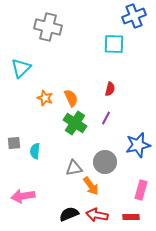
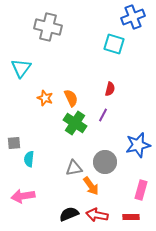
blue cross: moved 1 px left, 1 px down
cyan square: rotated 15 degrees clockwise
cyan triangle: rotated 10 degrees counterclockwise
purple line: moved 3 px left, 3 px up
cyan semicircle: moved 6 px left, 8 px down
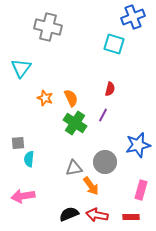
gray square: moved 4 px right
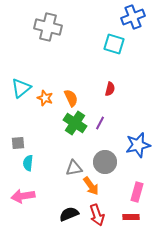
cyan triangle: moved 20 px down; rotated 15 degrees clockwise
purple line: moved 3 px left, 8 px down
cyan semicircle: moved 1 px left, 4 px down
pink rectangle: moved 4 px left, 2 px down
red arrow: rotated 120 degrees counterclockwise
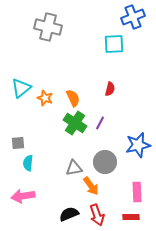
cyan square: rotated 20 degrees counterclockwise
orange semicircle: moved 2 px right
pink rectangle: rotated 18 degrees counterclockwise
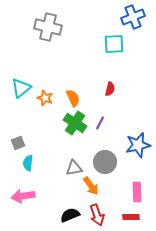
gray square: rotated 16 degrees counterclockwise
black semicircle: moved 1 px right, 1 px down
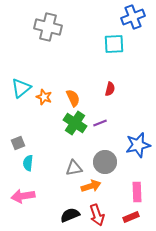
orange star: moved 1 px left, 1 px up
purple line: rotated 40 degrees clockwise
orange arrow: rotated 72 degrees counterclockwise
red rectangle: rotated 21 degrees counterclockwise
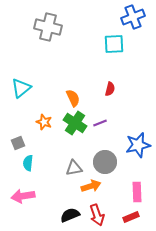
orange star: moved 25 px down
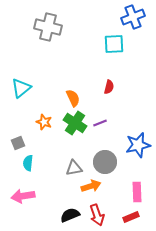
red semicircle: moved 1 px left, 2 px up
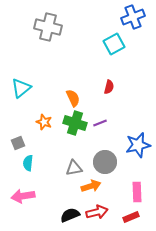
cyan square: rotated 25 degrees counterclockwise
green cross: rotated 15 degrees counterclockwise
red arrow: moved 3 px up; rotated 85 degrees counterclockwise
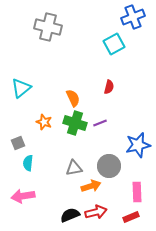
gray circle: moved 4 px right, 4 px down
red arrow: moved 1 px left
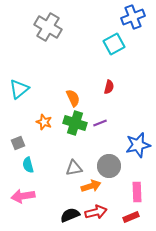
gray cross: rotated 16 degrees clockwise
cyan triangle: moved 2 px left, 1 px down
cyan semicircle: moved 2 px down; rotated 21 degrees counterclockwise
